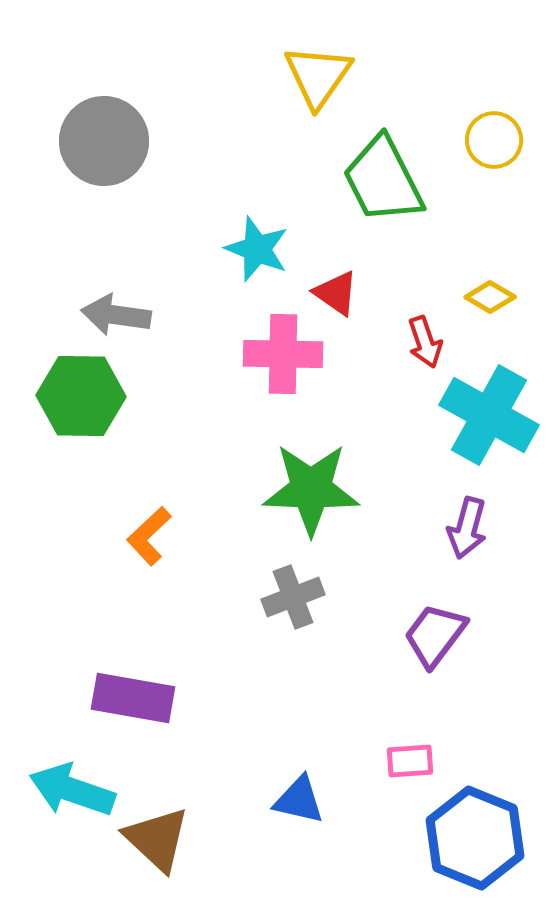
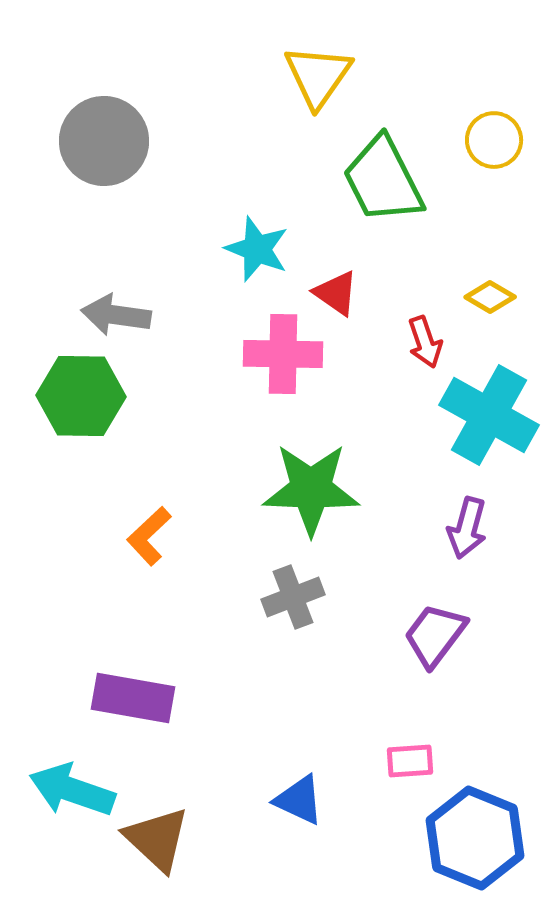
blue triangle: rotated 12 degrees clockwise
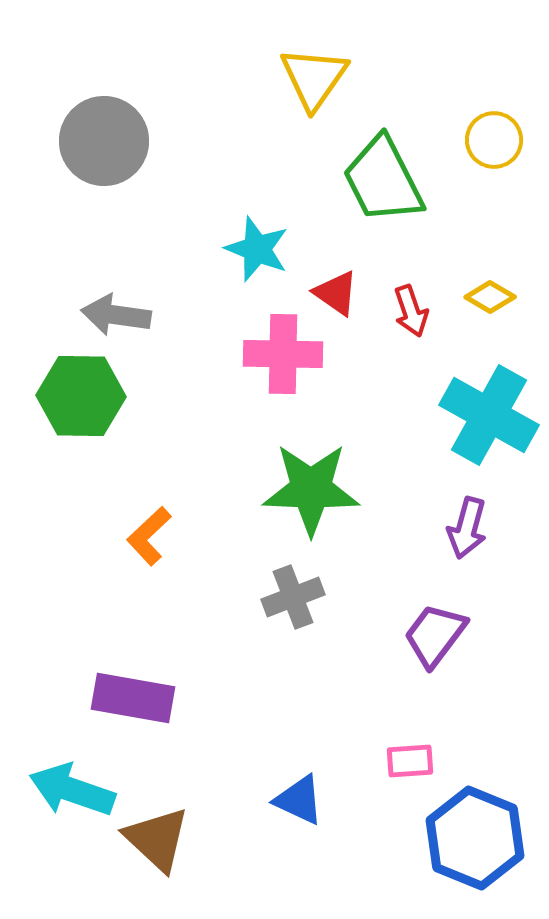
yellow triangle: moved 4 px left, 2 px down
red arrow: moved 14 px left, 31 px up
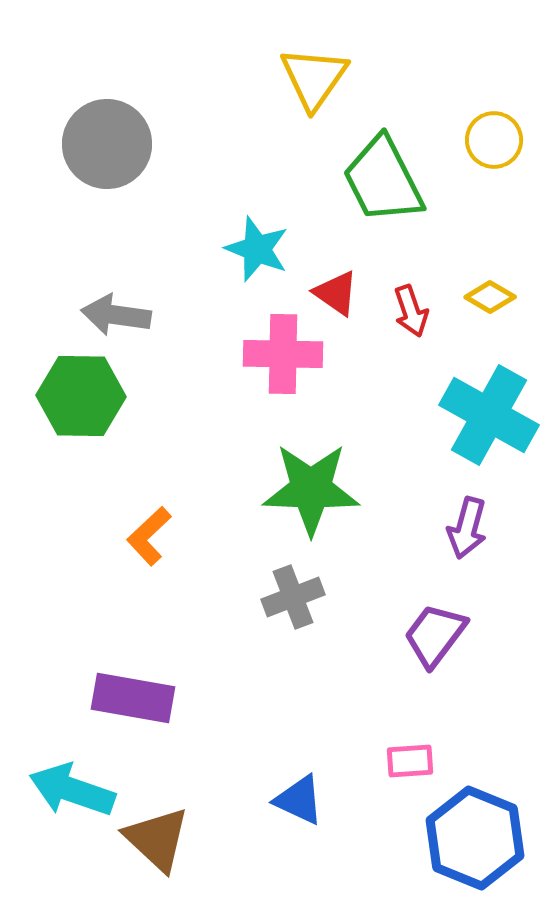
gray circle: moved 3 px right, 3 px down
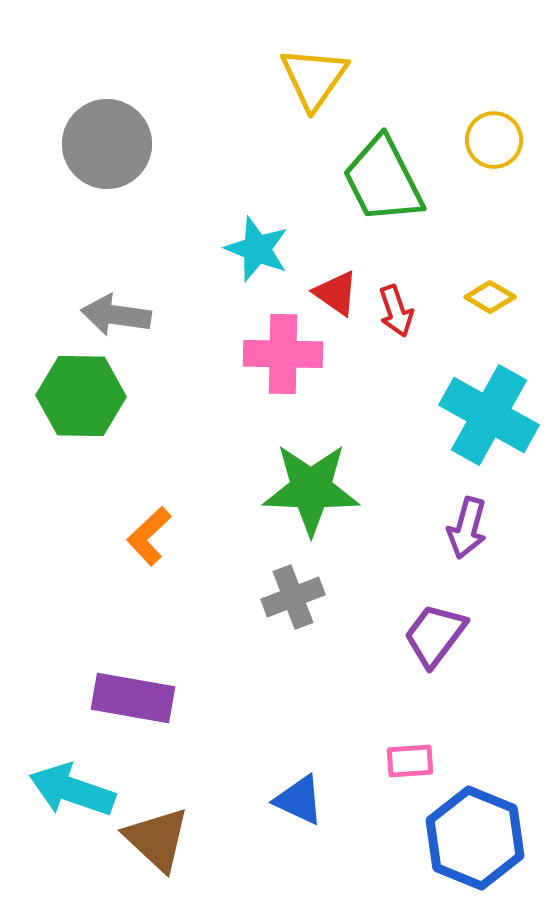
red arrow: moved 15 px left
